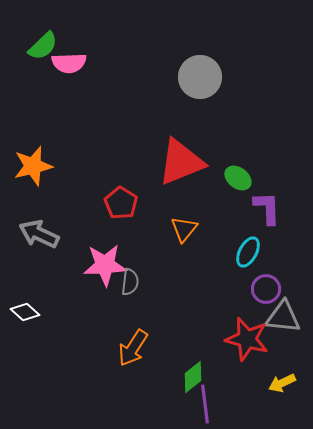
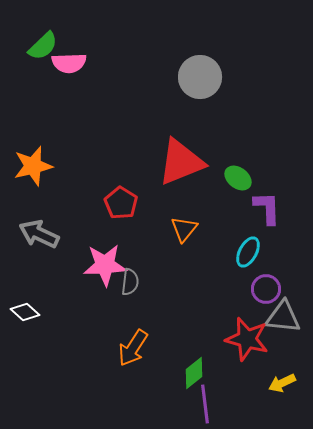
green diamond: moved 1 px right, 4 px up
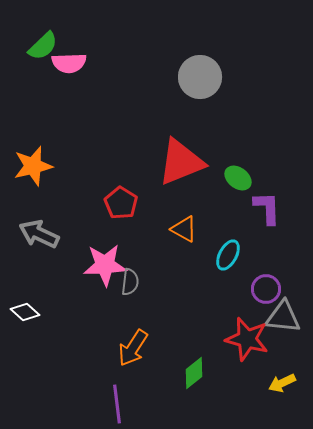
orange triangle: rotated 40 degrees counterclockwise
cyan ellipse: moved 20 px left, 3 px down
purple line: moved 88 px left
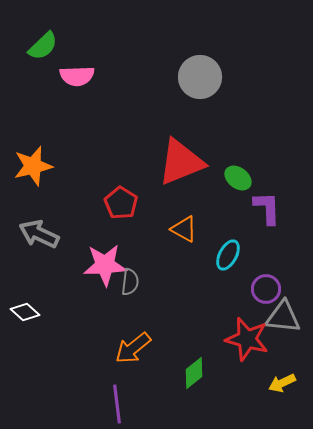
pink semicircle: moved 8 px right, 13 px down
orange arrow: rotated 18 degrees clockwise
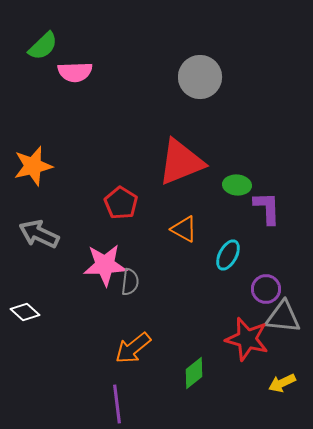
pink semicircle: moved 2 px left, 4 px up
green ellipse: moved 1 px left, 7 px down; rotated 32 degrees counterclockwise
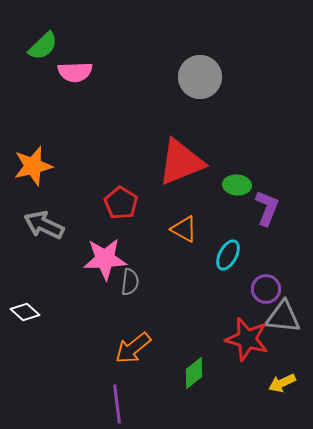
purple L-shape: rotated 24 degrees clockwise
gray arrow: moved 5 px right, 9 px up
pink star: moved 6 px up
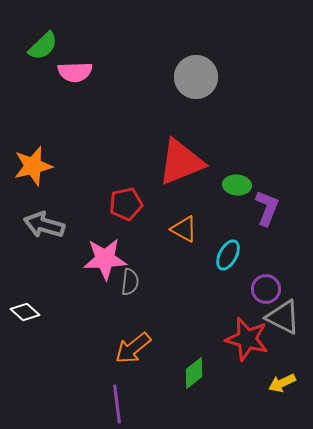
gray circle: moved 4 px left
red pentagon: moved 5 px right, 1 px down; rotated 28 degrees clockwise
gray arrow: rotated 9 degrees counterclockwise
gray triangle: rotated 21 degrees clockwise
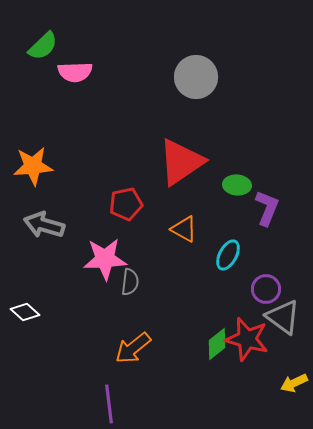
red triangle: rotated 12 degrees counterclockwise
orange star: rotated 9 degrees clockwise
gray triangle: rotated 9 degrees clockwise
green diamond: moved 23 px right, 29 px up
yellow arrow: moved 12 px right
purple line: moved 8 px left
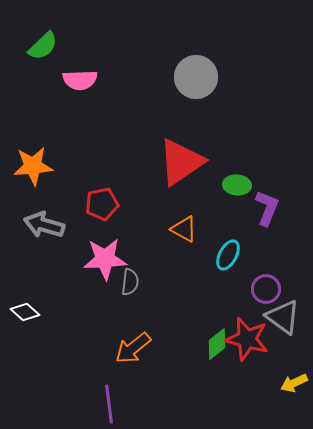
pink semicircle: moved 5 px right, 8 px down
red pentagon: moved 24 px left
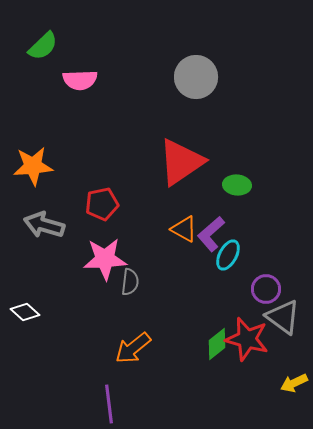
purple L-shape: moved 56 px left, 26 px down; rotated 153 degrees counterclockwise
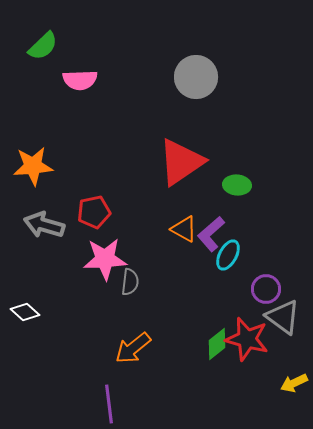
red pentagon: moved 8 px left, 8 px down
